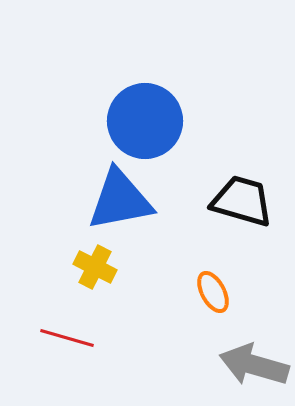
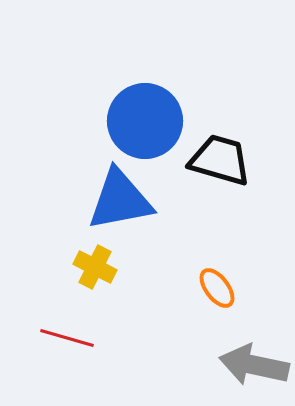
black trapezoid: moved 22 px left, 41 px up
orange ellipse: moved 4 px right, 4 px up; rotated 9 degrees counterclockwise
gray arrow: rotated 4 degrees counterclockwise
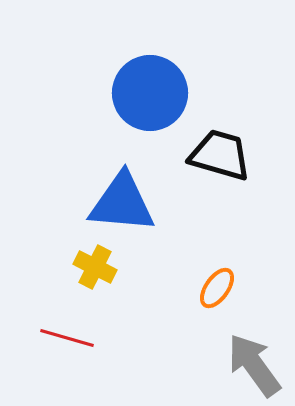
blue circle: moved 5 px right, 28 px up
black trapezoid: moved 5 px up
blue triangle: moved 2 px right, 3 px down; rotated 16 degrees clockwise
orange ellipse: rotated 72 degrees clockwise
gray arrow: rotated 42 degrees clockwise
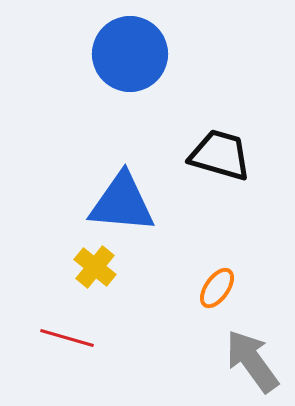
blue circle: moved 20 px left, 39 px up
yellow cross: rotated 12 degrees clockwise
gray arrow: moved 2 px left, 4 px up
